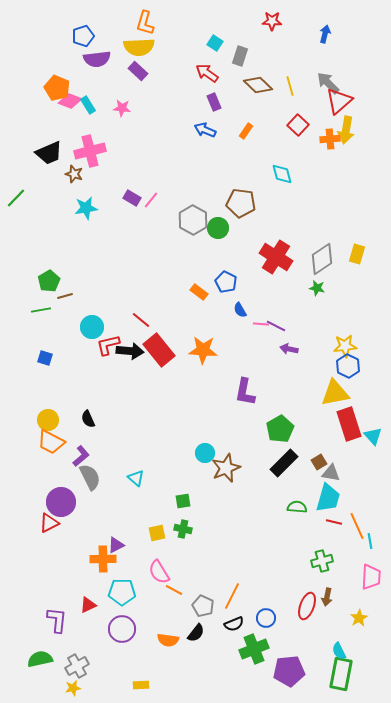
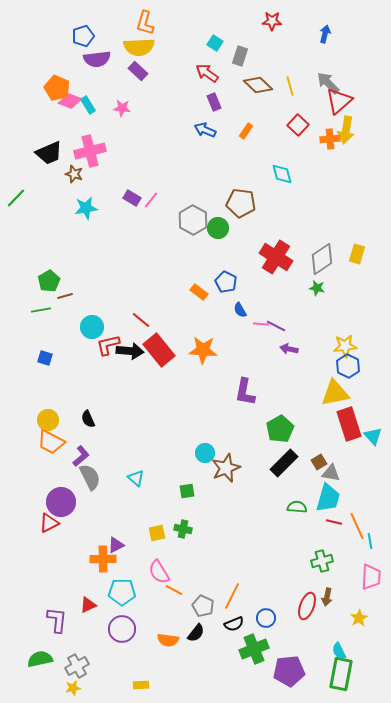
green square at (183, 501): moved 4 px right, 10 px up
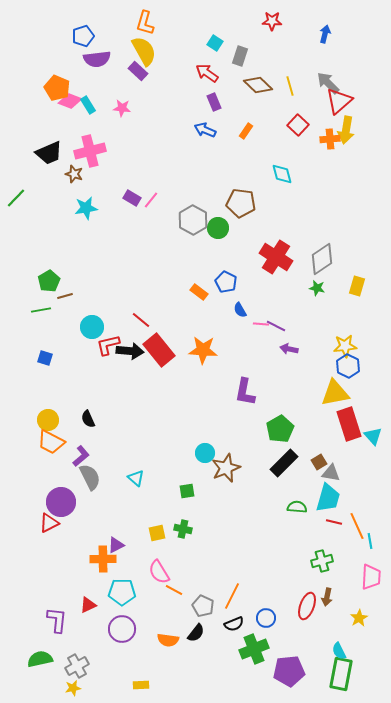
yellow semicircle at (139, 47): moved 5 px right, 4 px down; rotated 116 degrees counterclockwise
yellow rectangle at (357, 254): moved 32 px down
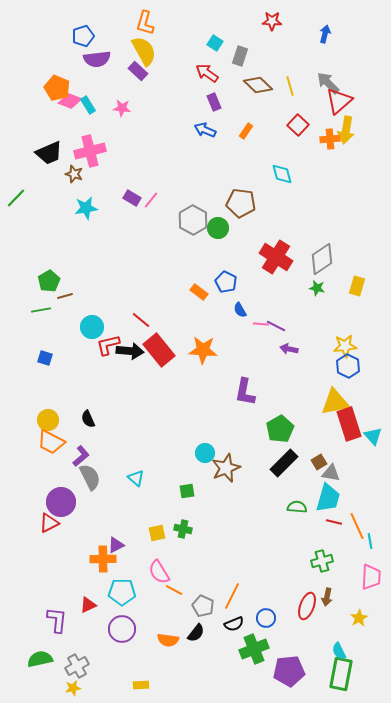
yellow triangle at (335, 393): moved 9 px down
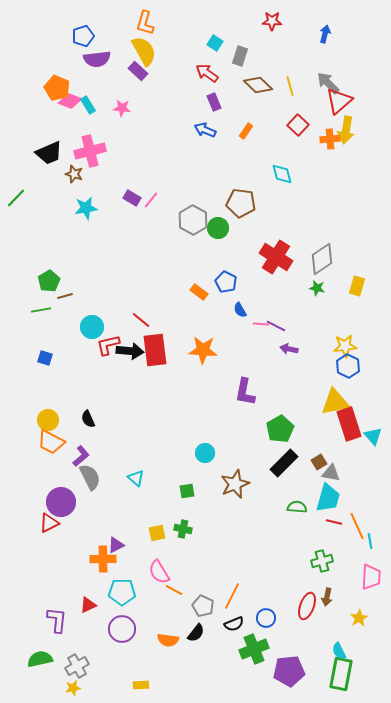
red rectangle at (159, 350): moved 4 px left; rotated 32 degrees clockwise
brown star at (226, 468): moved 9 px right, 16 px down
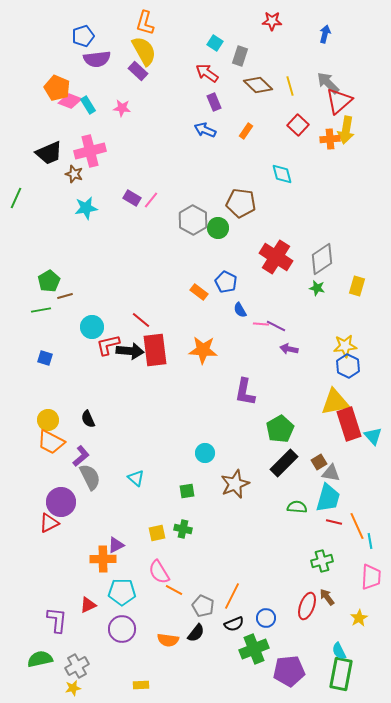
green line at (16, 198): rotated 20 degrees counterclockwise
brown arrow at (327, 597): rotated 132 degrees clockwise
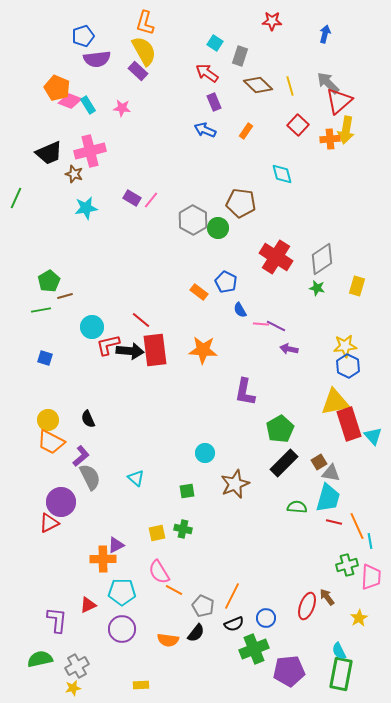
green cross at (322, 561): moved 25 px right, 4 px down
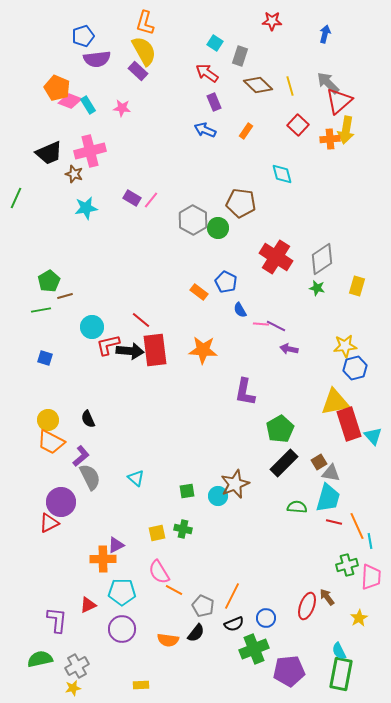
blue hexagon at (348, 366): moved 7 px right, 2 px down; rotated 20 degrees clockwise
cyan circle at (205, 453): moved 13 px right, 43 px down
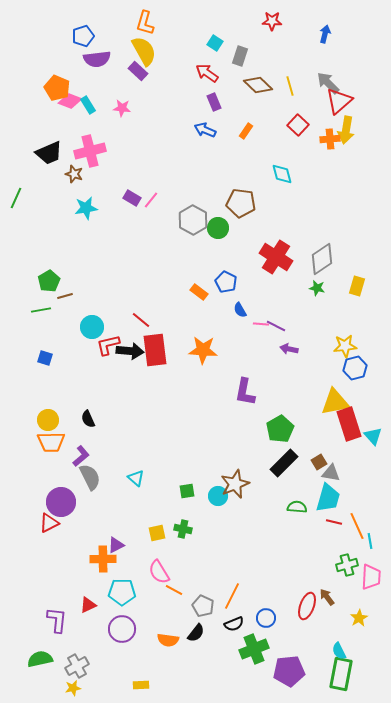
orange trapezoid at (51, 442): rotated 28 degrees counterclockwise
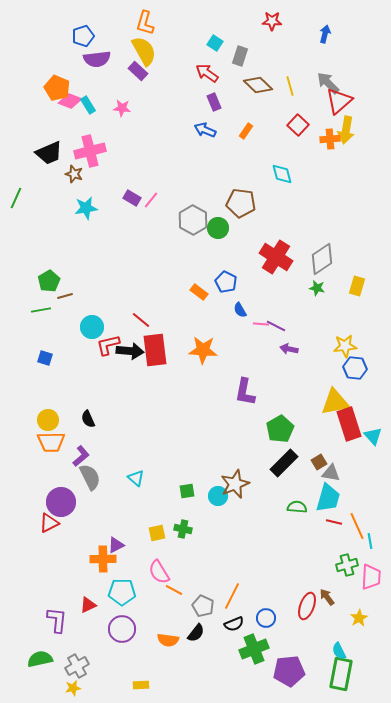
blue hexagon at (355, 368): rotated 20 degrees clockwise
